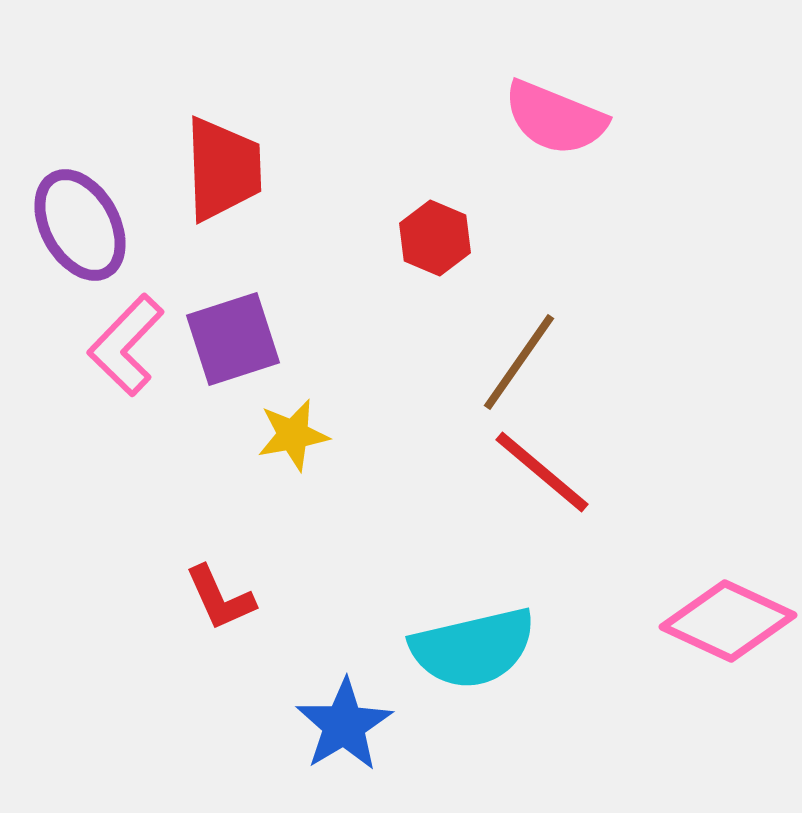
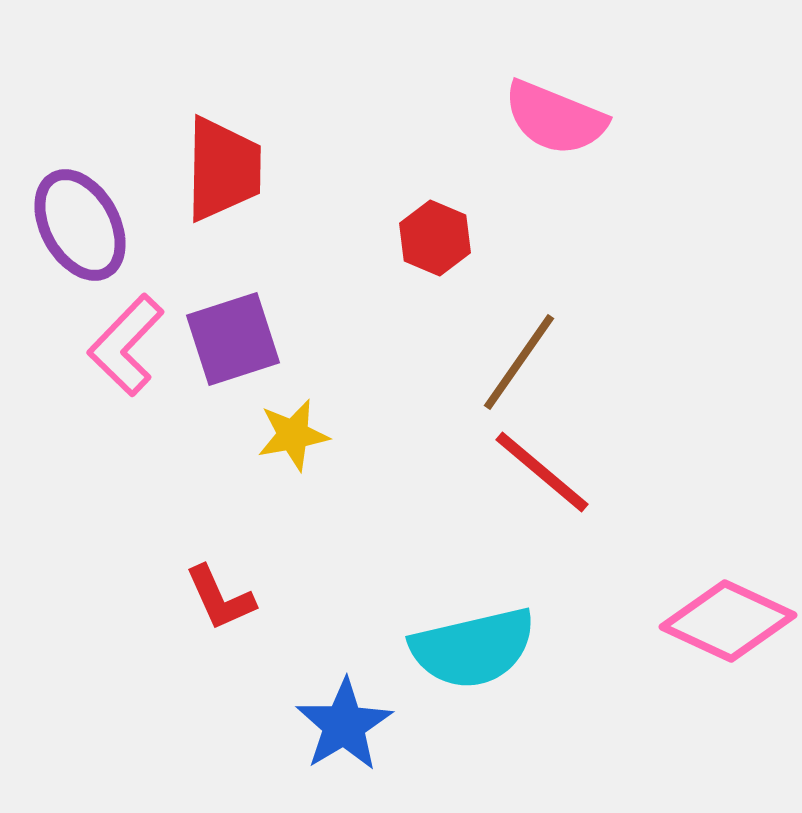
red trapezoid: rotated 3 degrees clockwise
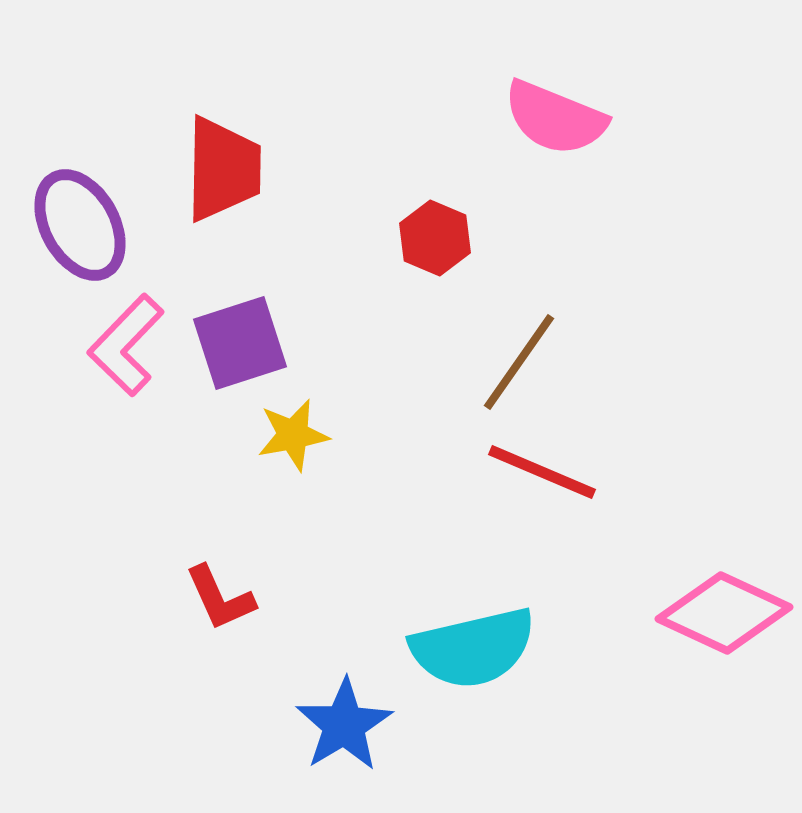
purple square: moved 7 px right, 4 px down
red line: rotated 17 degrees counterclockwise
pink diamond: moved 4 px left, 8 px up
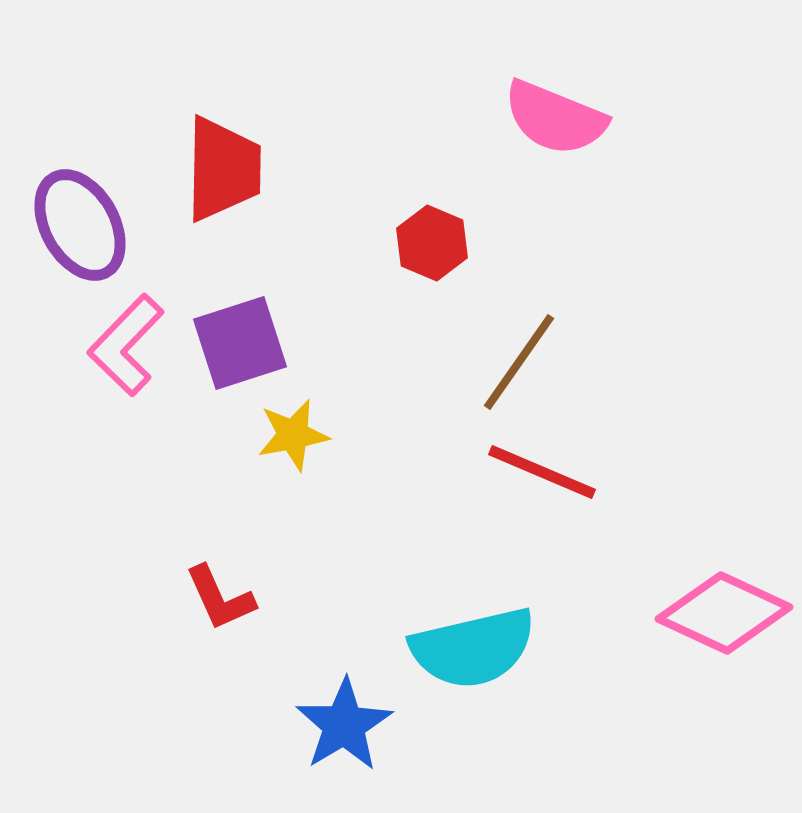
red hexagon: moved 3 px left, 5 px down
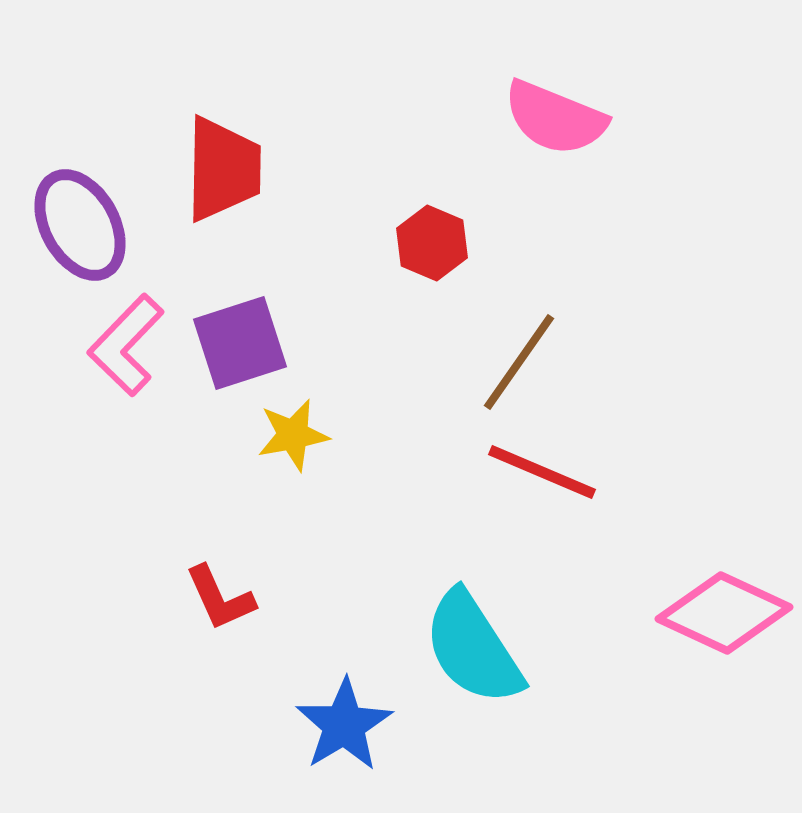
cyan semicircle: rotated 70 degrees clockwise
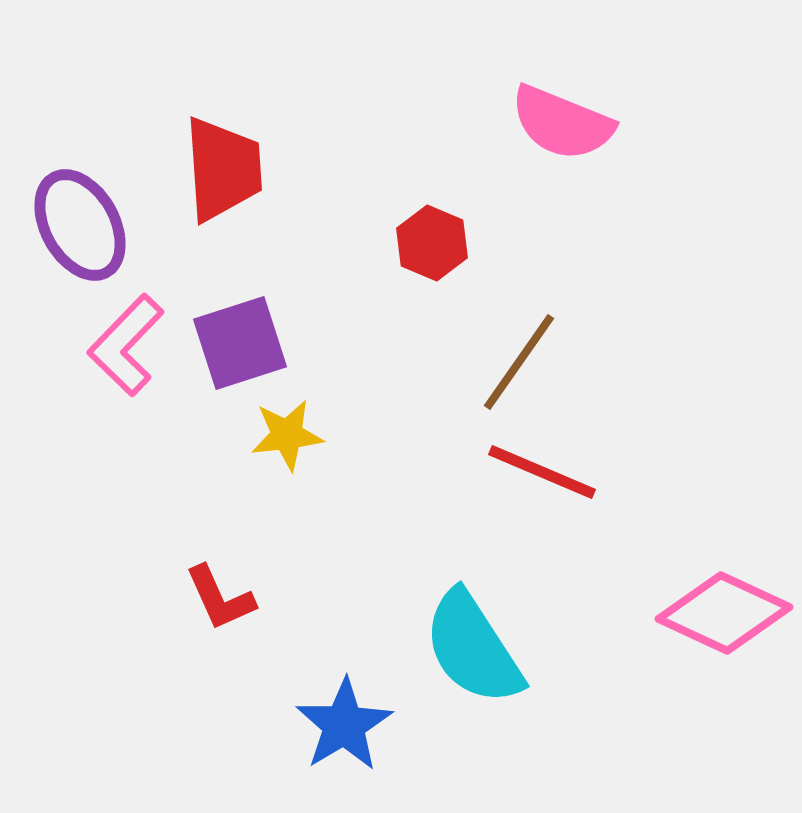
pink semicircle: moved 7 px right, 5 px down
red trapezoid: rotated 5 degrees counterclockwise
yellow star: moved 6 px left; rotated 4 degrees clockwise
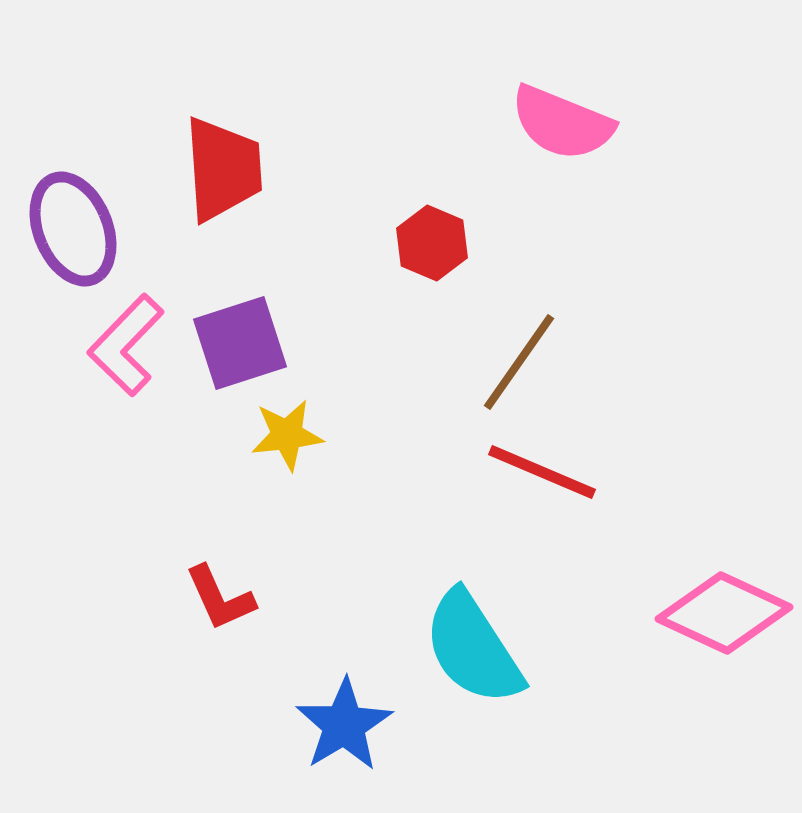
purple ellipse: moved 7 px left, 4 px down; rotated 7 degrees clockwise
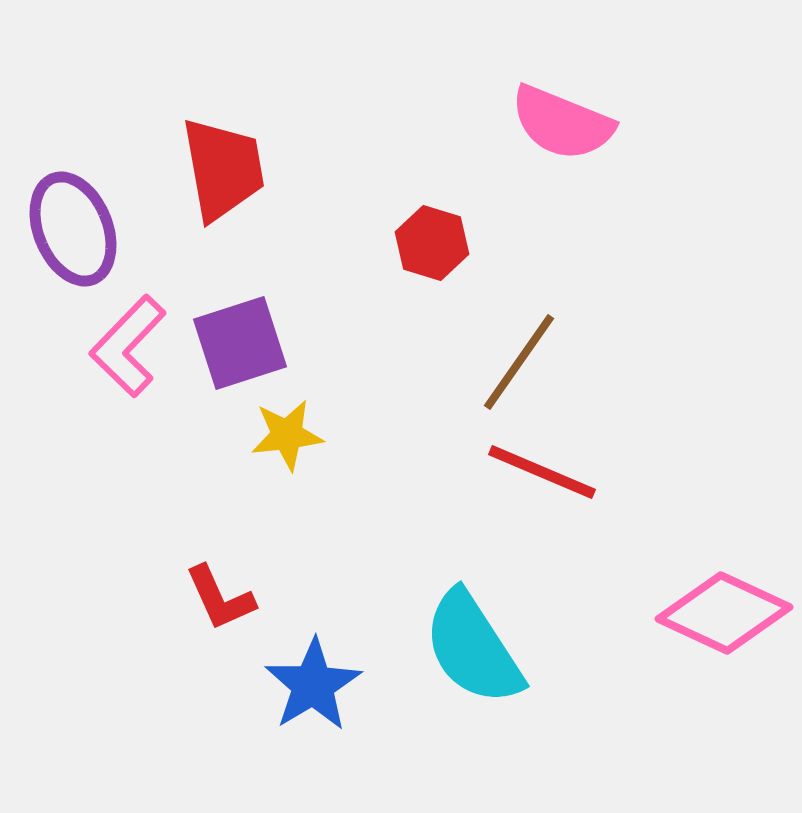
red trapezoid: rotated 6 degrees counterclockwise
red hexagon: rotated 6 degrees counterclockwise
pink L-shape: moved 2 px right, 1 px down
blue star: moved 31 px left, 40 px up
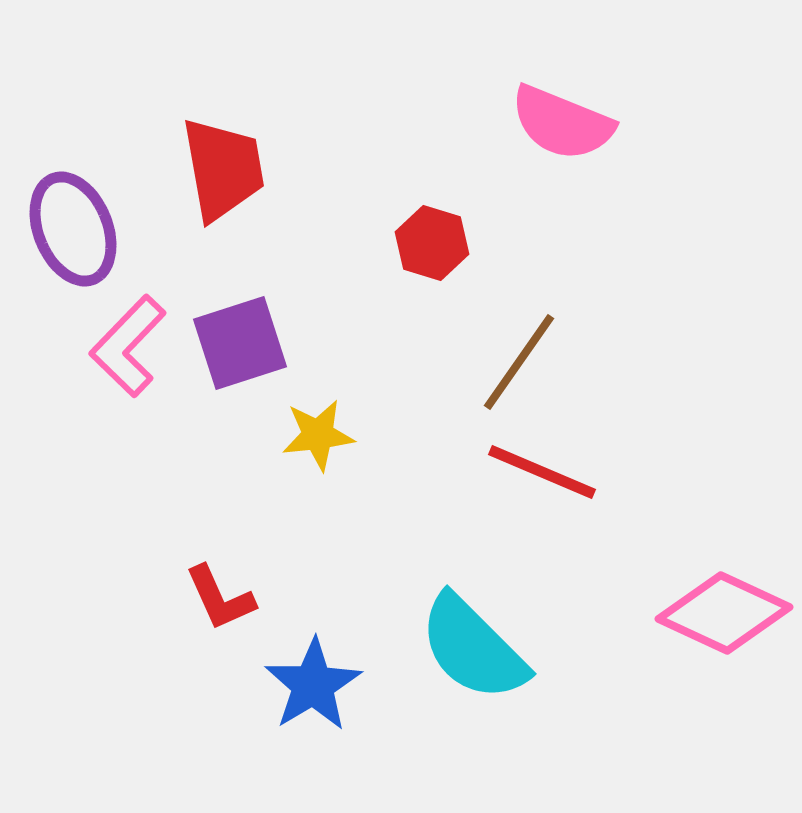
yellow star: moved 31 px right
cyan semicircle: rotated 12 degrees counterclockwise
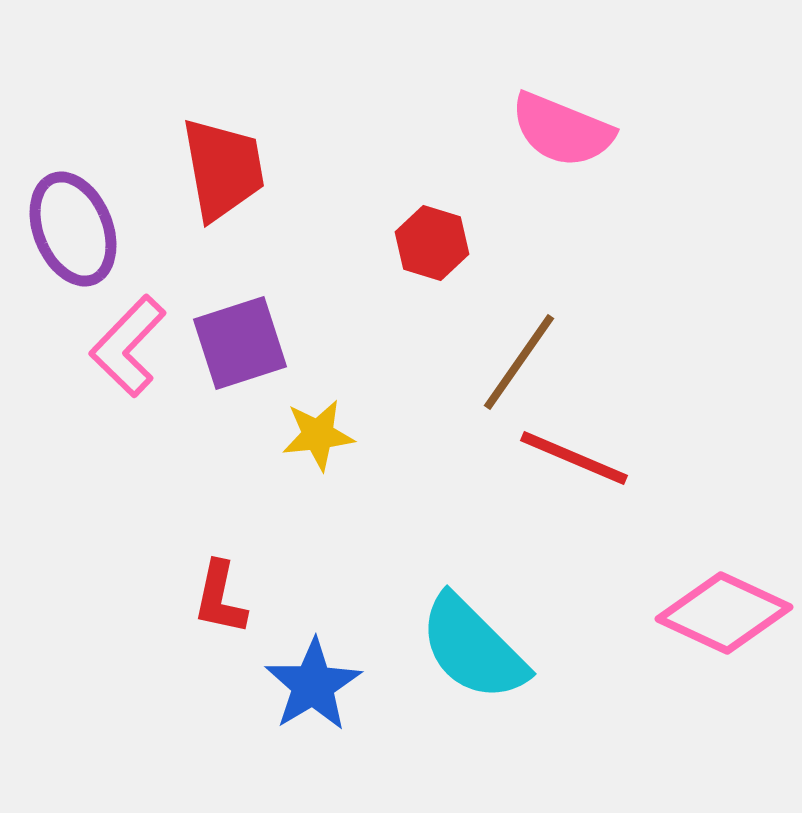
pink semicircle: moved 7 px down
red line: moved 32 px right, 14 px up
red L-shape: rotated 36 degrees clockwise
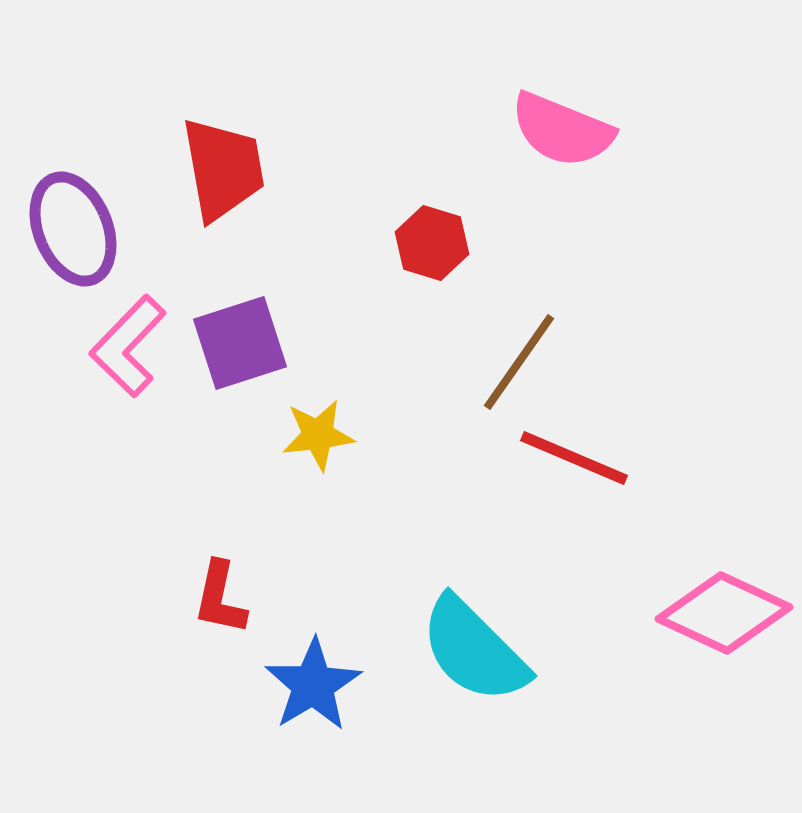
cyan semicircle: moved 1 px right, 2 px down
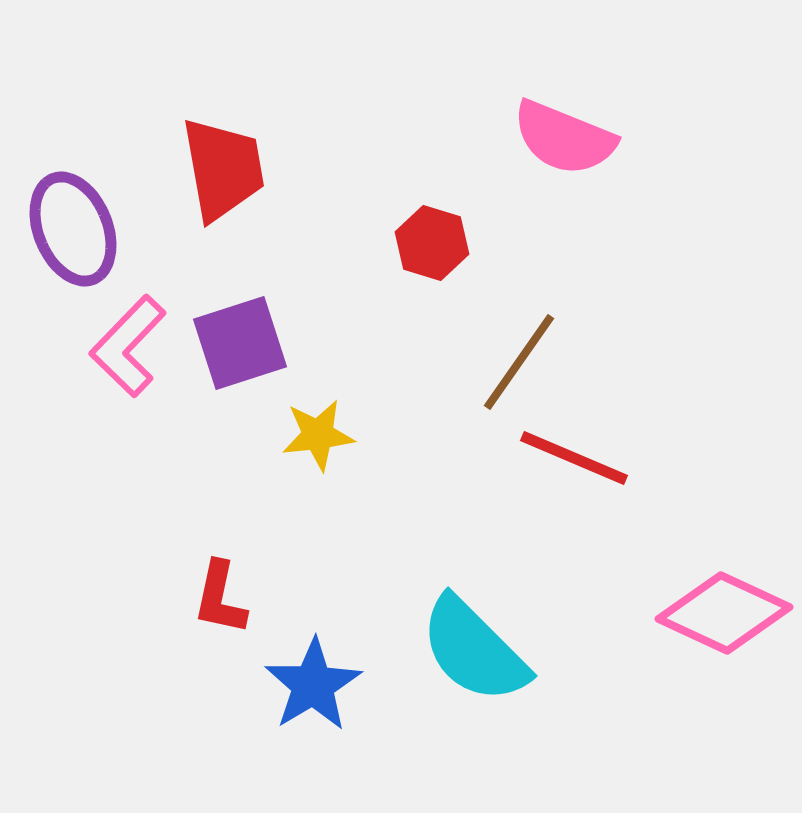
pink semicircle: moved 2 px right, 8 px down
